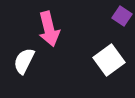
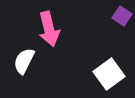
white square: moved 14 px down
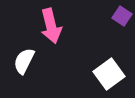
pink arrow: moved 2 px right, 3 px up
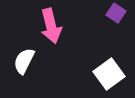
purple square: moved 6 px left, 3 px up
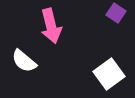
white semicircle: rotated 76 degrees counterclockwise
